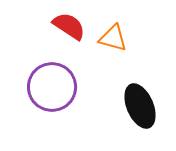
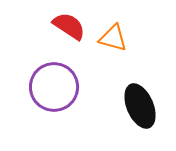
purple circle: moved 2 px right
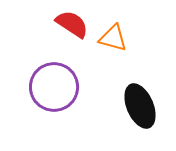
red semicircle: moved 3 px right, 2 px up
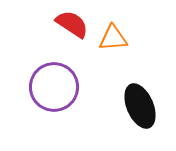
orange triangle: rotated 20 degrees counterclockwise
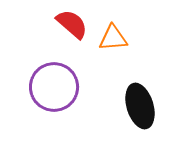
red semicircle: rotated 8 degrees clockwise
black ellipse: rotated 6 degrees clockwise
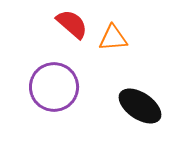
black ellipse: rotated 39 degrees counterclockwise
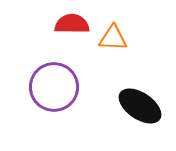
red semicircle: rotated 40 degrees counterclockwise
orange triangle: rotated 8 degrees clockwise
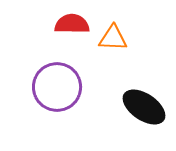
purple circle: moved 3 px right
black ellipse: moved 4 px right, 1 px down
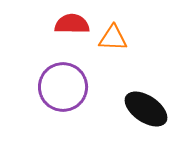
purple circle: moved 6 px right
black ellipse: moved 2 px right, 2 px down
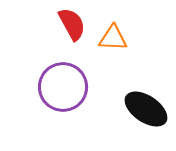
red semicircle: rotated 60 degrees clockwise
